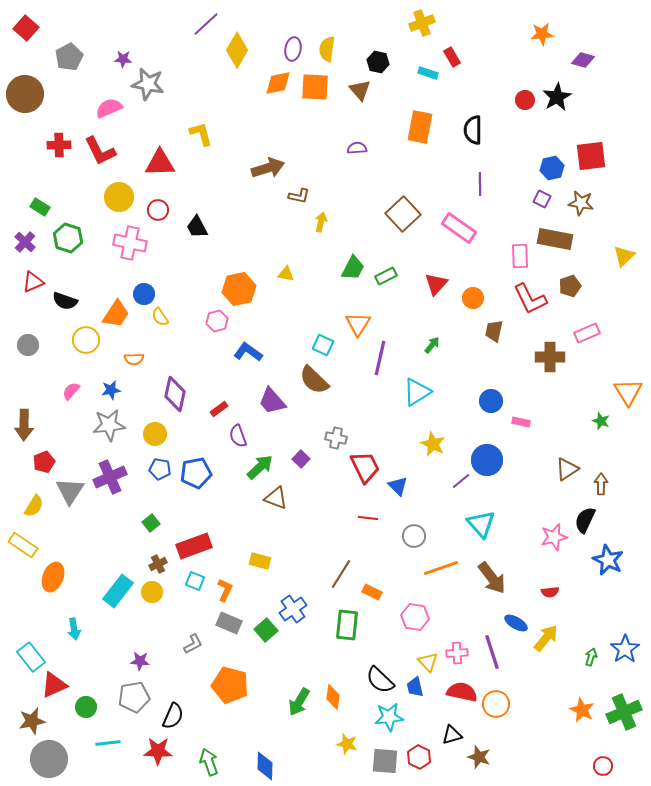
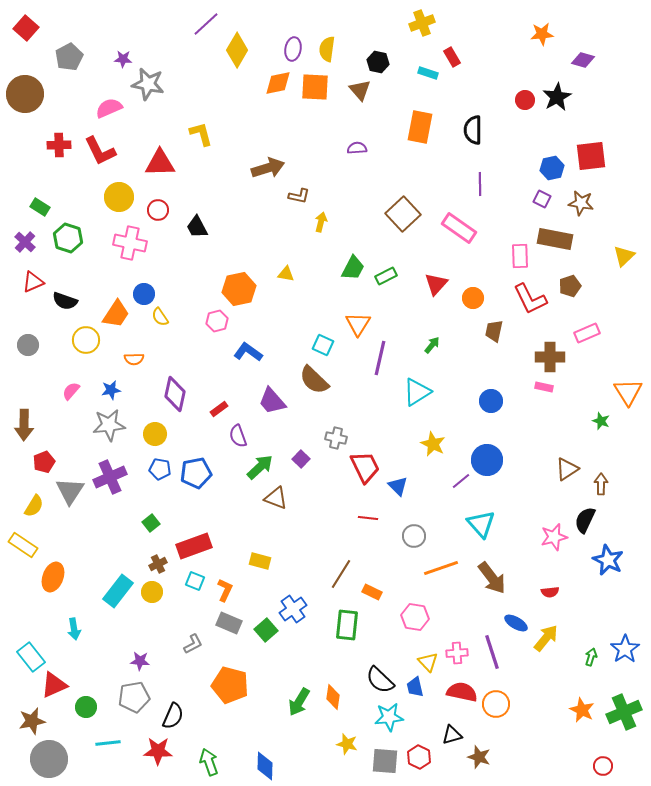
pink rectangle at (521, 422): moved 23 px right, 35 px up
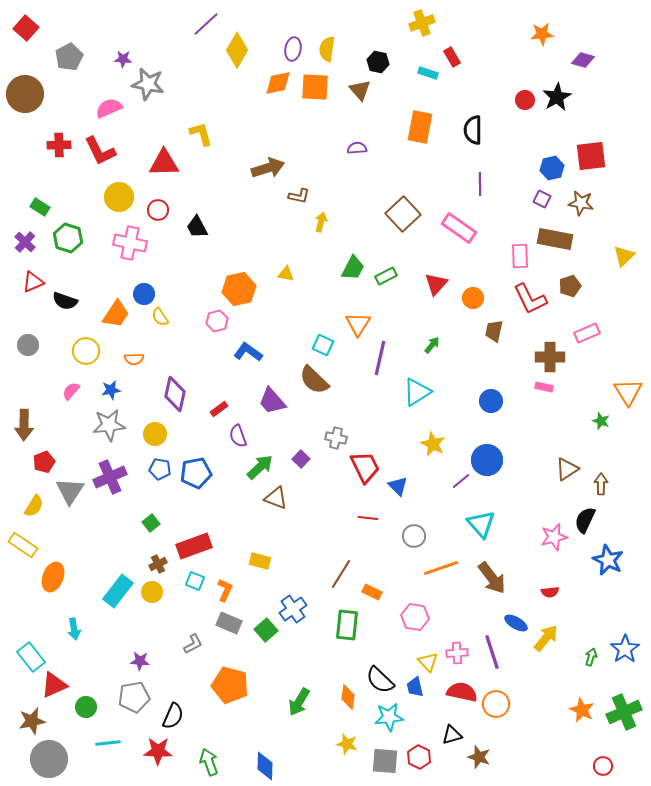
red triangle at (160, 163): moved 4 px right
yellow circle at (86, 340): moved 11 px down
orange diamond at (333, 697): moved 15 px right
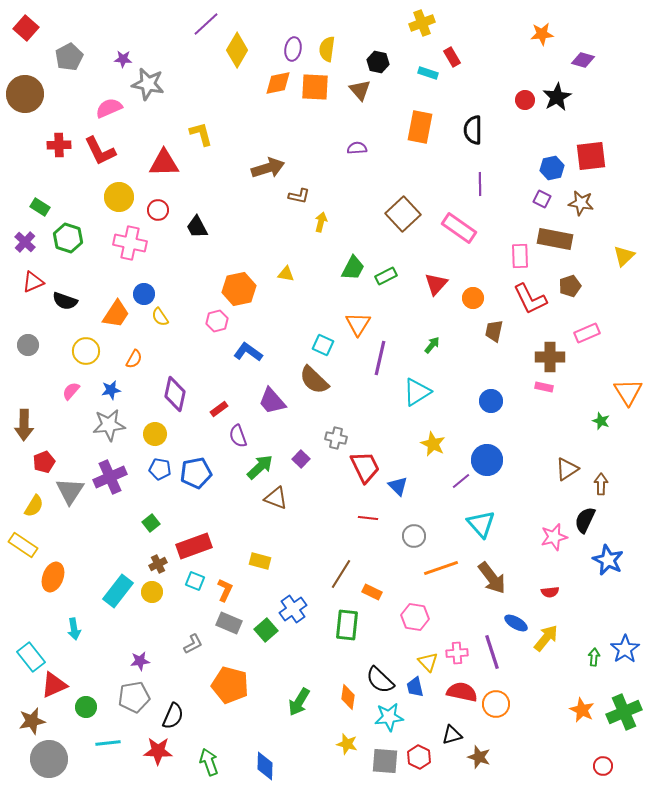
orange semicircle at (134, 359): rotated 60 degrees counterclockwise
green arrow at (591, 657): moved 3 px right; rotated 12 degrees counterclockwise
purple star at (140, 661): rotated 12 degrees counterclockwise
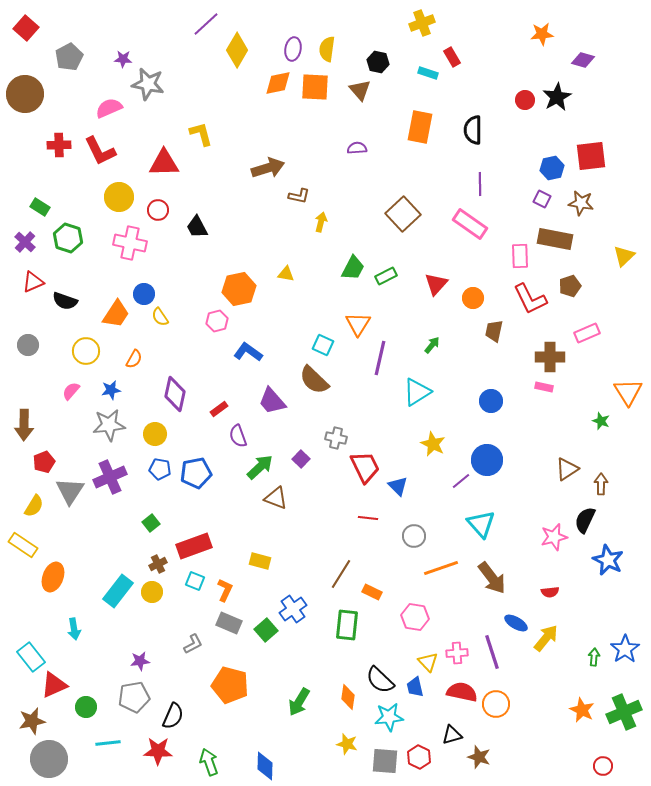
pink rectangle at (459, 228): moved 11 px right, 4 px up
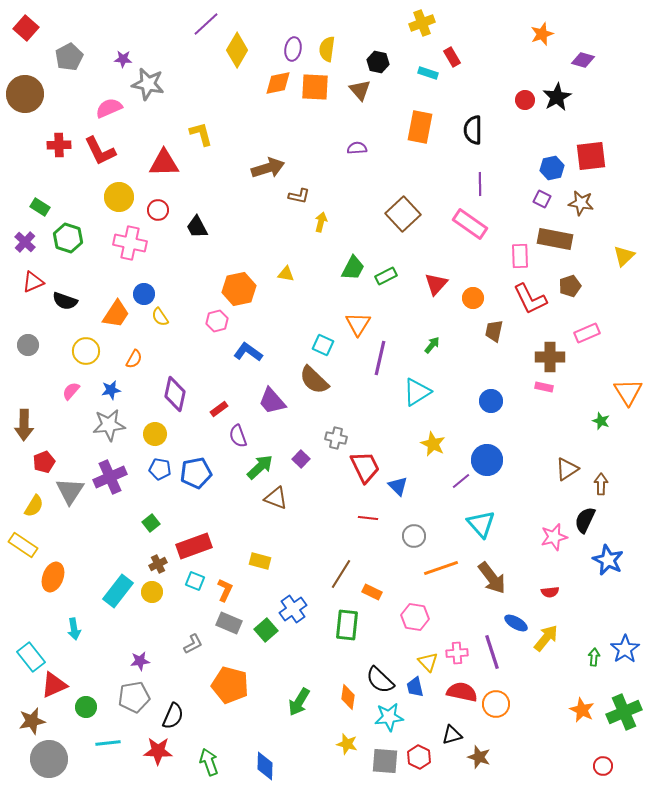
orange star at (542, 34): rotated 15 degrees counterclockwise
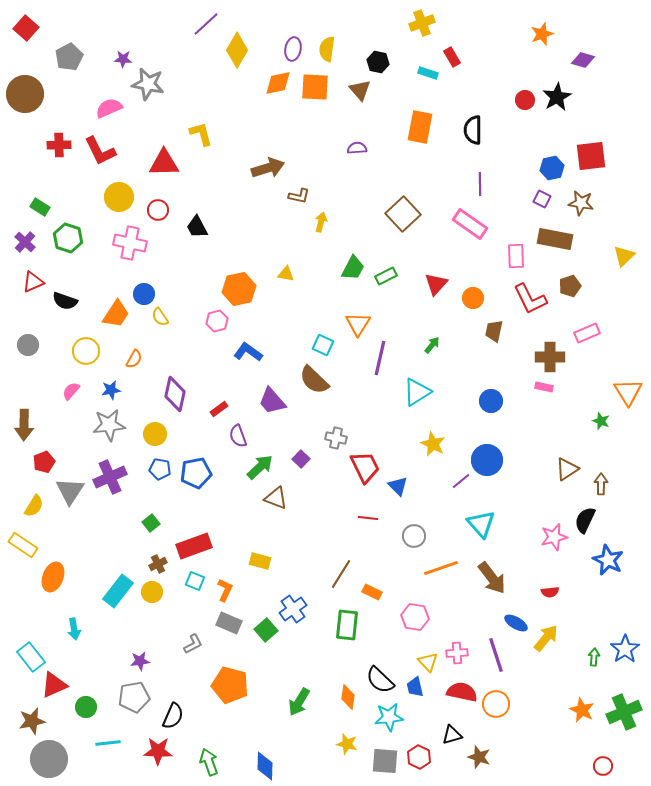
pink rectangle at (520, 256): moved 4 px left
purple line at (492, 652): moved 4 px right, 3 px down
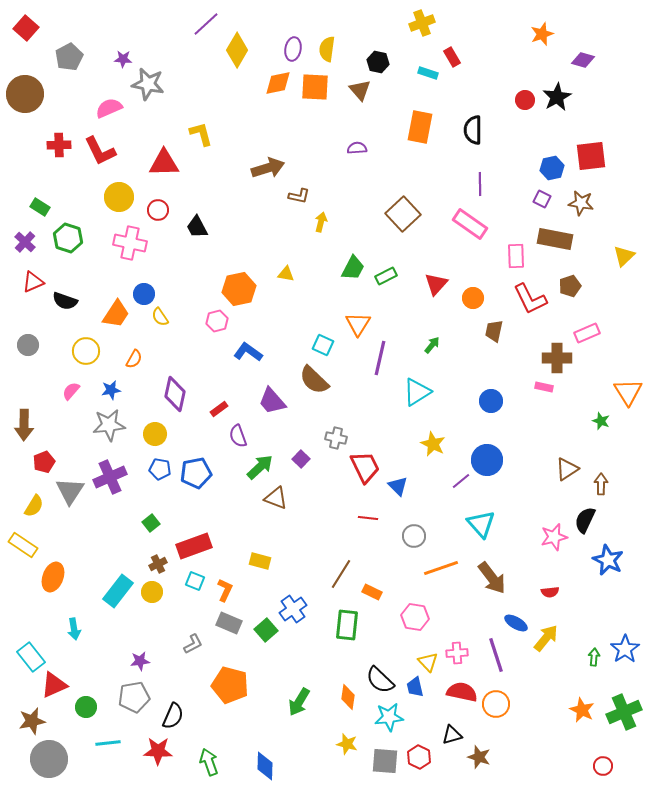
brown cross at (550, 357): moved 7 px right, 1 px down
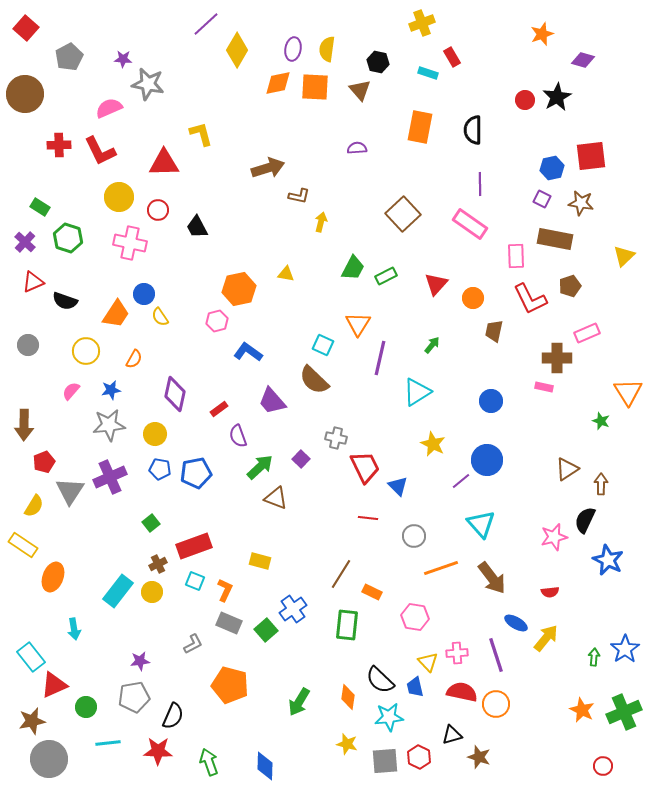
gray square at (385, 761): rotated 8 degrees counterclockwise
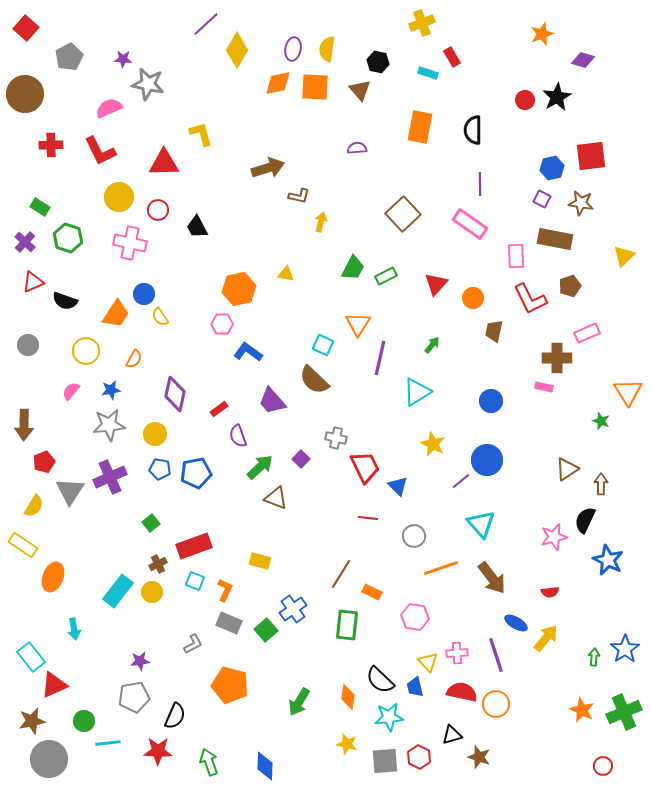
red cross at (59, 145): moved 8 px left
pink hexagon at (217, 321): moved 5 px right, 3 px down; rotated 15 degrees clockwise
green circle at (86, 707): moved 2 px left, 14 px down
black semicircle at (173, 716): moved 2 px right
